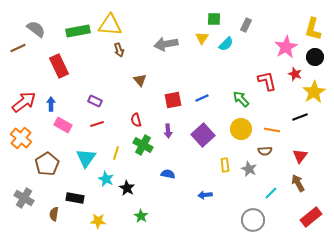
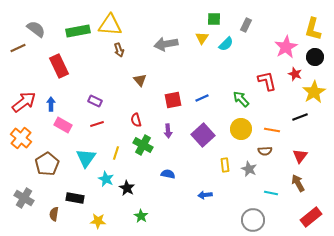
cyan line at (271, 193): rotated 56 degrees clockwise
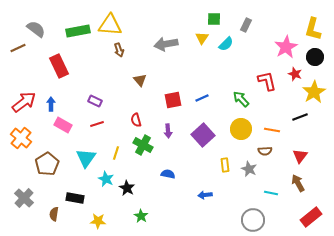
gray cross at (24, 198): rotated 12 degrees clockwise
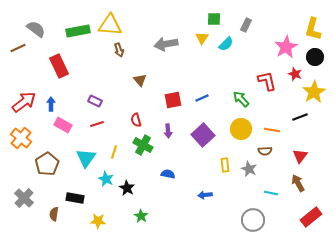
yellow line at (116, 153): moved 2 px left, 1 px up
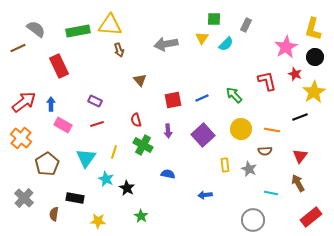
green arrow at (241, 99): moved 7 px left, 4 px up
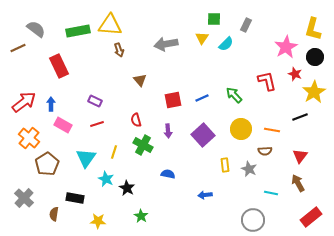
orange cross at (21, 138): moved 8 px right
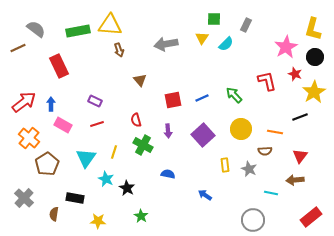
orange line at (272, 130): moved 3 px right, 2 px down
brown arrow at (298, 183): moved 3 px left, 3 px up; rotated 66 degrees counterclockwise
blue arrow at (205, 195): rotated 40 degrees clockwise
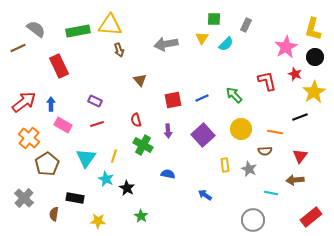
yellow line at (114, 152): moved 4 px down
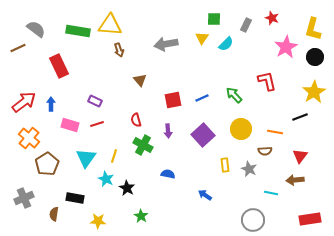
green rectangle at (78, 31): rotated 20 degrees clockwise
red star at (295, 74): moved 23 px left, 56 px up
pink rectangle at (63, 125): moved 7 px right; rotated 12 degrees counterclockwise
gray cross at (24, 198): rotated 24 degrees clockwise
red rectangle at (311, 217): moved 1 px left, 2 px down; rotated 30 degrees clockwise
